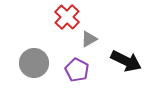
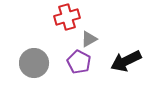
red cross: rotated 30 degrees clockwise
black arrow: rotated 128 degrees clockwise
purple pentagon: moved 2 px right, 8 px up
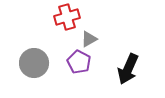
black arrow: moved 2 px right, 8 px down; rotated 40 degrees counterclockwise
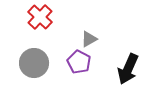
red cross: moved 27 px left; rotated 30 degrees counterclockwise
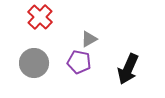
purple pentagon: rotated 15 degrees counterclockwise
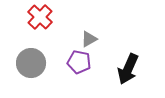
gray circle: moved 3 px left
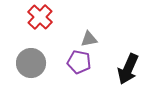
gray triangle: rotated 18 degrees clockwise
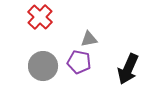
gray circle: moved 12 px right, 3 px down
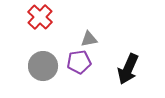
purple pentagon: rotated 20 degrees counterclockwise
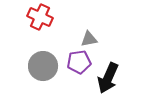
red cross: rotated 20 degrees counterclockwise
black arrow: moved 20 px left, 9 px down
